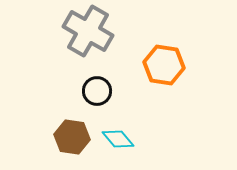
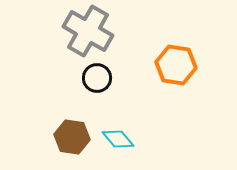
orange hexagon: moved 12 px right
black circle: moved 13 px up
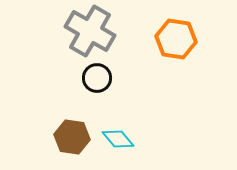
gray cross: moved 2 px right
orange hexagon: moved 26 px up
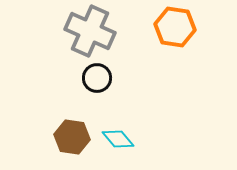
gray cross: rotated 6 degrees counterclockwise
orange hexagon: moved 1 px left, 12 px up
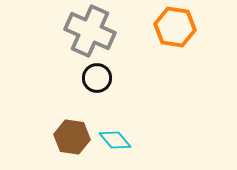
cyan diamond: moved 3 px left, 1 px down
